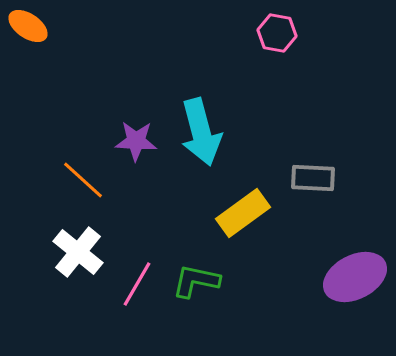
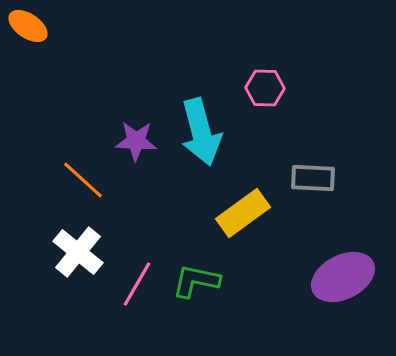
pink hexagon: moved 12 px left, 55 px down; rotated 9 degrees counterclockwise
purple ellipse: moved 12 px left
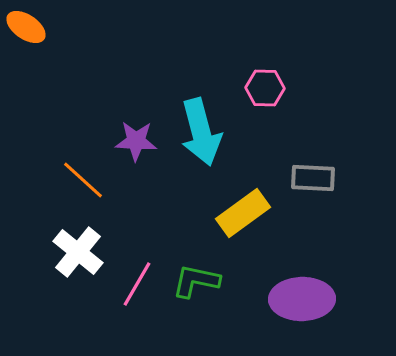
orange ellipse: moved 2 px left, 1 px down
purple ellipse: moved 41 px left, 22 px down; rotated 26 degrees clockwise
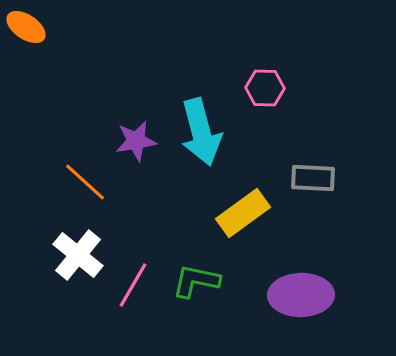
purple star: rotated 12 degrees counterclockwise
orange line: moved 2 px right, 2 px down
white cross: moved 3 px down
pink line: moved 4 px left, 1 px down
purple ellipse: moved 1 px left, 4 px up
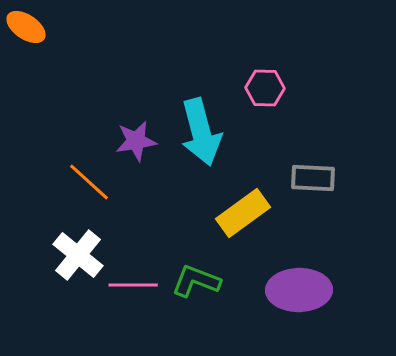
orange line: moved 4 px right
green L-shape: rotated 9 degrees clockwise
pink line: rotated 60 degrees clockwise
purple ellipse: moved 2 px left, 5 px up
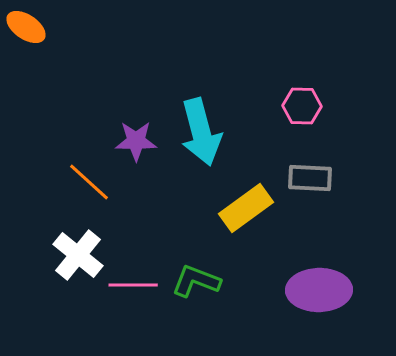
pink hexagon: moved 37 px right, 18 px down
purple star: rotated 9 degrees clockwise
gray rectangle: moved 3 px left
yellow rectangle: moved 3 px right, 5 px up
purple ellipse: moved 20 px right
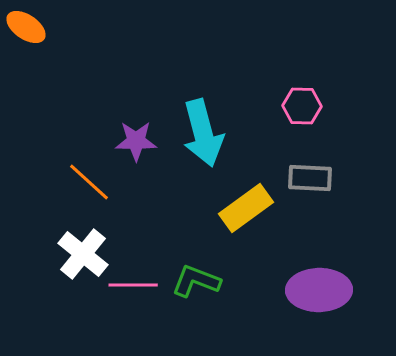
cyan arrow: moved 2 px right, 1 px down
white cross: moved 5 px right, 1 px up
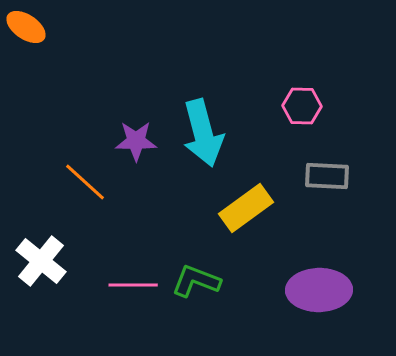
gray rectangle: moved 17 px right, 2 px up
orange line: moved 4 px left
white cross: moved 42 px left, 7 px down
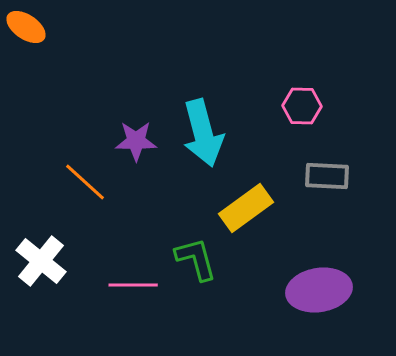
green L-shape: moved 22 px up; rotated 54 degrees clockwise
purple ellipse: rotated 8 degrees counterclockwise
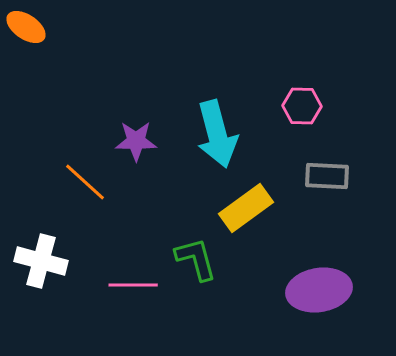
cyan arrow: moved 14 px right, 1 px down
white cross: rotated 24 degrees counterclockwise
